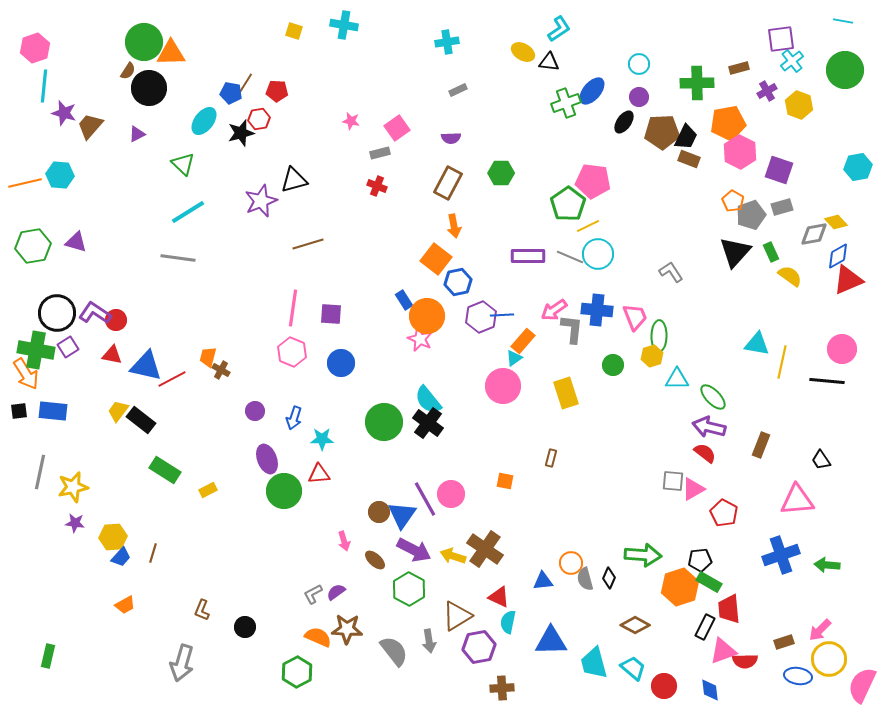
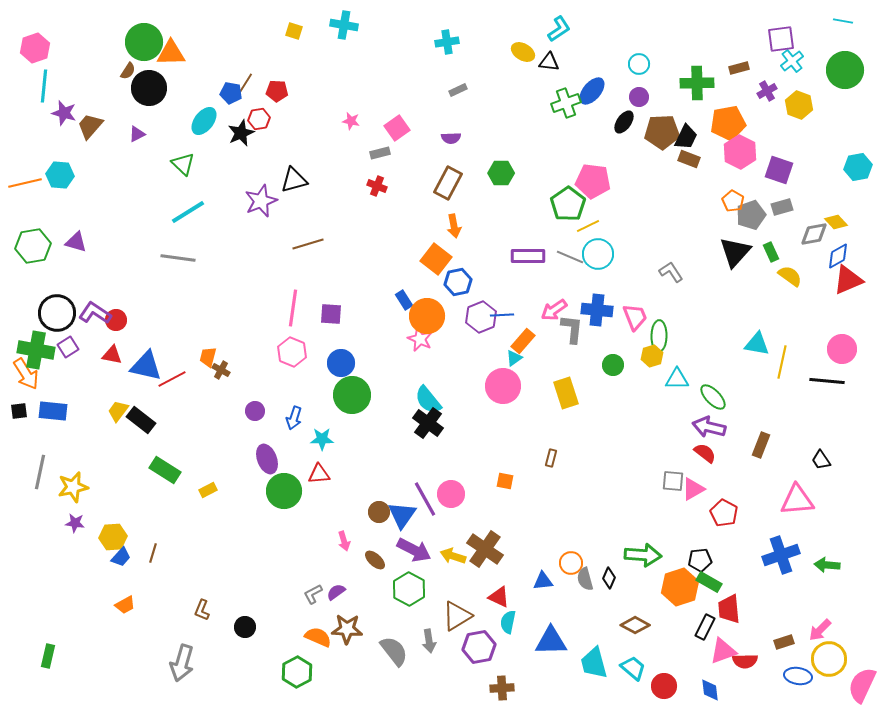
black star at (241, 133): rotated 8 degrees counterclockwise
green circle at (384, 422): moved 32 px left, 27 px up
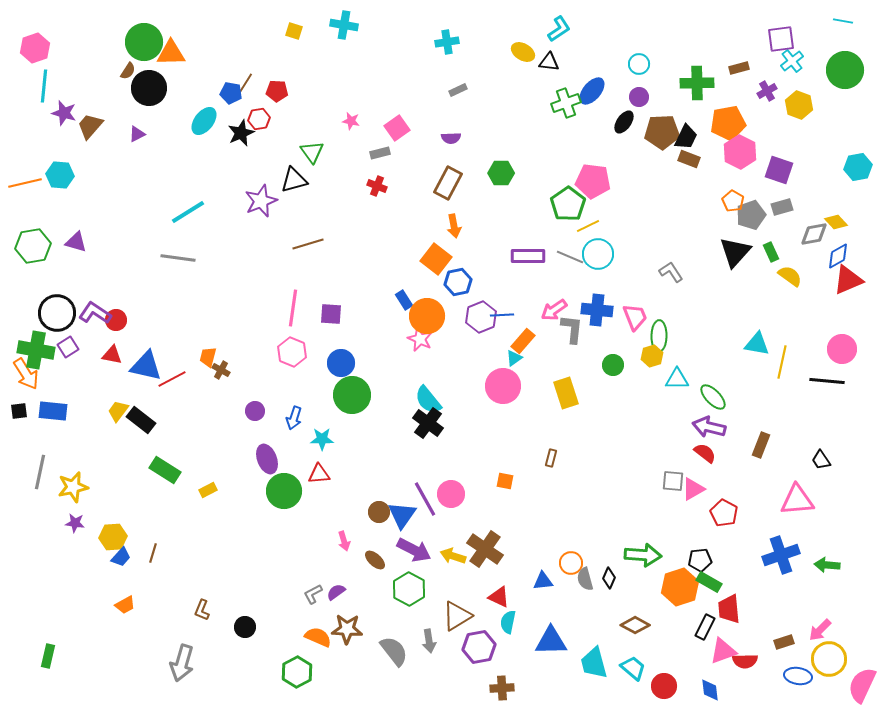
green triangle at (183, 164): moved 129 px right, 12 px up; rotated 10 degrees clockwise
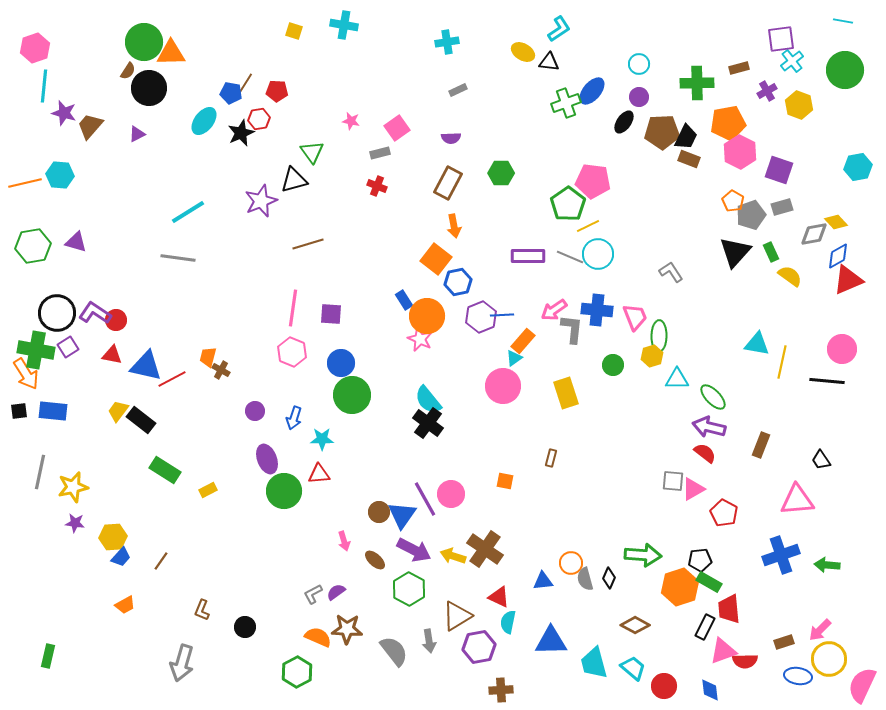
brown line at (153, 553): moved 8 px right, 8 px down; rotated 18 degrees clockwise
brown cross at (502, 688): moved 1 px left, 2 px down
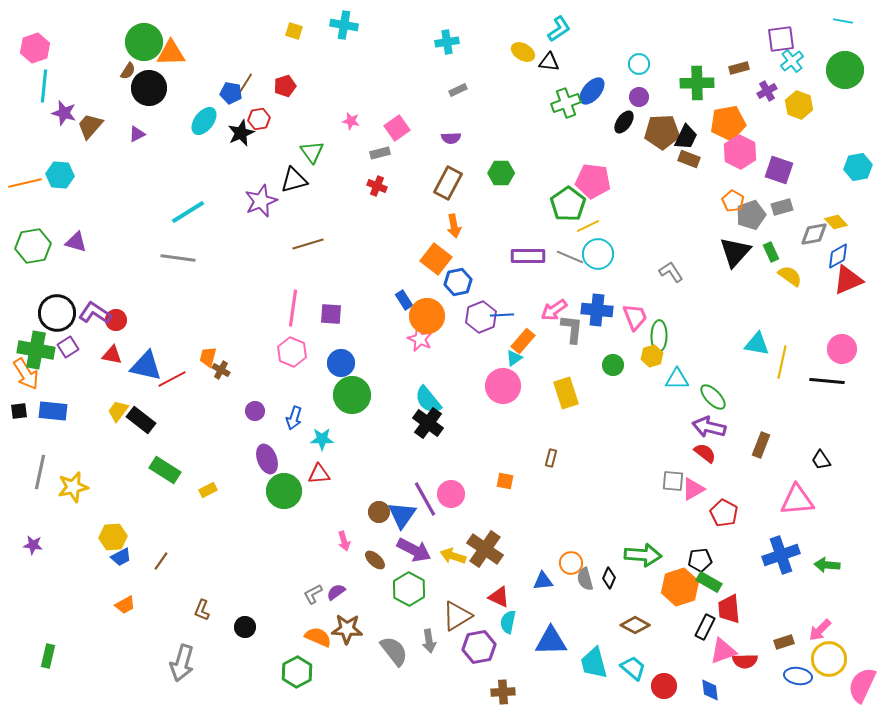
red pentagon at (277, 91): moved 8 px right, 5 px up; rotated 20 degrees counterclockwise
purple star at (75, 523): moved 42 px left, 22 px down
blue trapezoid at (121, 557): rotated 20 degrees clockwise
brown cross at (501, 690): moved 2 px right, 2 px down
